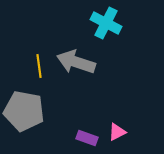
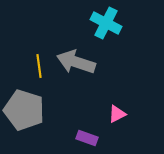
gray pentagon: moved 1 px up; rotated 6 degrees clockwise
pink triangle: moved 18 px up
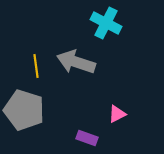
yellow line: moved 3 px left
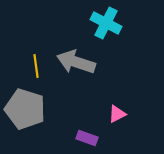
gray pentagon: moved 1 px right, 1 px up
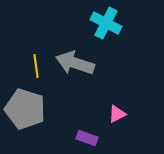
gray arrow: moved 1 px left, 1 px down
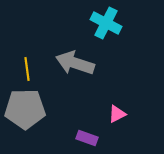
yellow line: moved 9 px left, 3 px down
gray pentagon: rotated 18 degrees counterclockwise
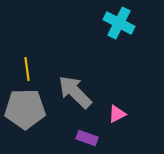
cyan cross: moved 13 px right
gray arrow: moved 29 px down; rotated 27 degrees clockwise
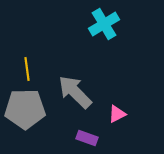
cyan cross: moved 15 px left, 1 px down; rotated 32 degrees clockwise
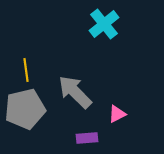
cyan cross: rotated 8 degrees counterclockwise
yellow line: moved 1 px left, 1 px down
gray pentagon: rotated 12 degrees counterclockwise
purple rectangle: rotated 25 degrees counterclockwise
